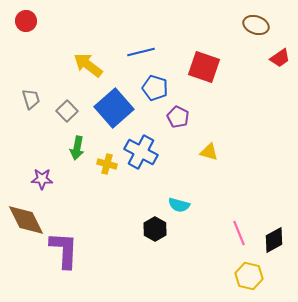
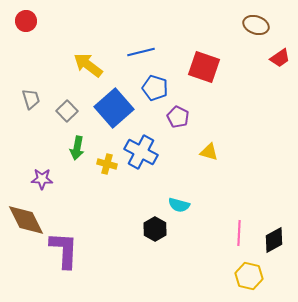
pink line: rotated 25 degrees clockwise
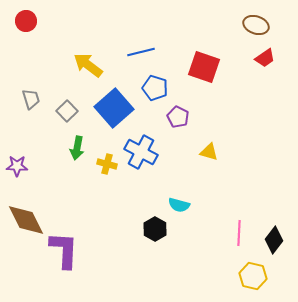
red trapezoid: moved 15 px left
purple star: moved 25 px left, 13 px up
black diamond: rotated 24 degrees counterclockwise
yellow hexagon: moved 4 px right
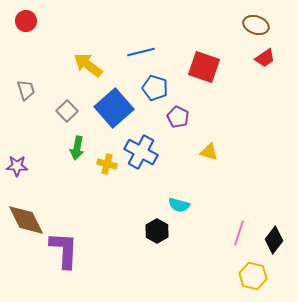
gray trapezoid: moved 5 px left, 9 px up
black hexagon: moved 2 px right, 2 px down
pink line: rotated 15 degrees clockwise
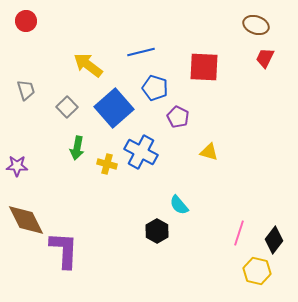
red trapezoid: rotated 150 degrees clockwise
red square: rotated 16 degrees counterclockwise
gray square: moved 4 px up
cyan semicircle: rotated 35 degrees clockwise
yellow hexagon: moved 4 px right, 5 px up
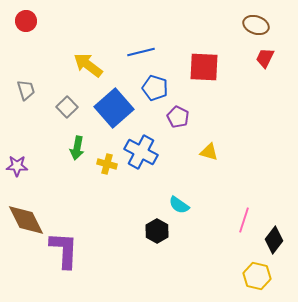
cyan semicircle: rotated 15 degrees counterclockwise
pink line: moved 5 px right, 13 px up
yellow hexagon: moved 5 px down
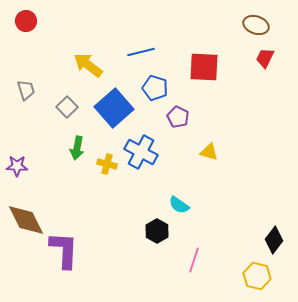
pink line: moved 50 px left, 40 px down
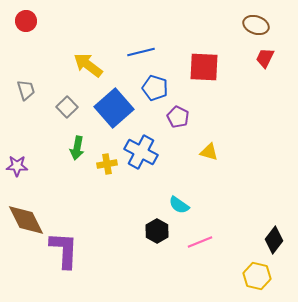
yellow cross: rotated 24 degrees counterclockwise
pink line: moved 6 px right, 18 px up; rotated 50 degrees clockwise
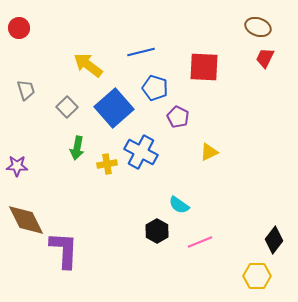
red circle: moved 7 px left, 7 px down
brown ellipse: moved 2 px right, 2 px down
yellow triangle: rotated 42 degrees counterclockwise
yellow hexagon: rotated 12 degrees counterclockwise
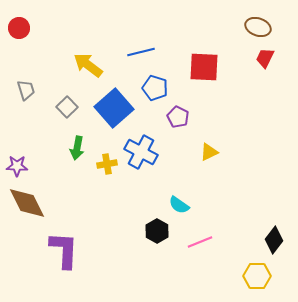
brown diamond: moved 1 px right, 17 px up
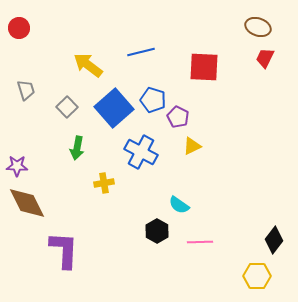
blue pentagon: moved 2 px left, 12 px down
yellow triangle: moved 17 px left, 6 px up
yellow cross: moved 3 px left, 19 px down
pink line: rotated 20 degrees clockwise
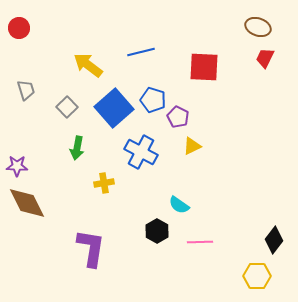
purple L-shape: moved 27 px right, 2 px up; rotated 6 degrees clockwise
